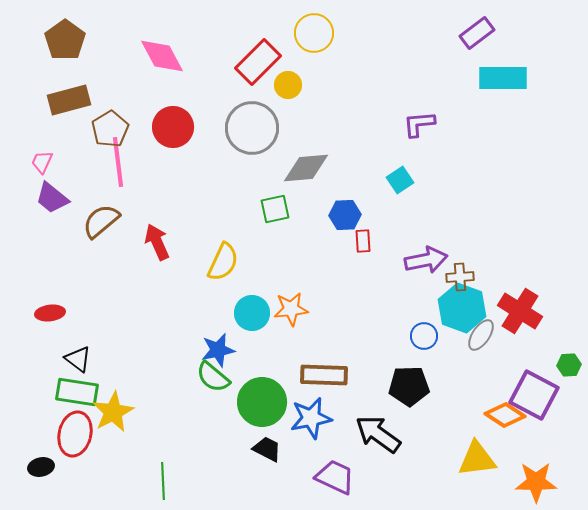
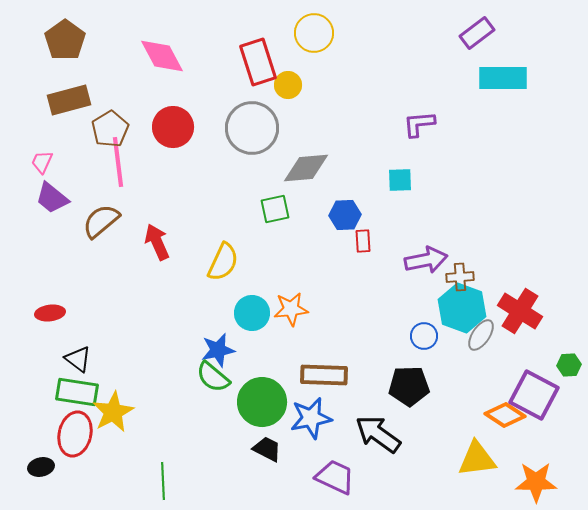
red rectangle at (258, 62): rotated 63 degrees counterclockwise
cyan square at (400, 180): rotated 32 degrees clockwise
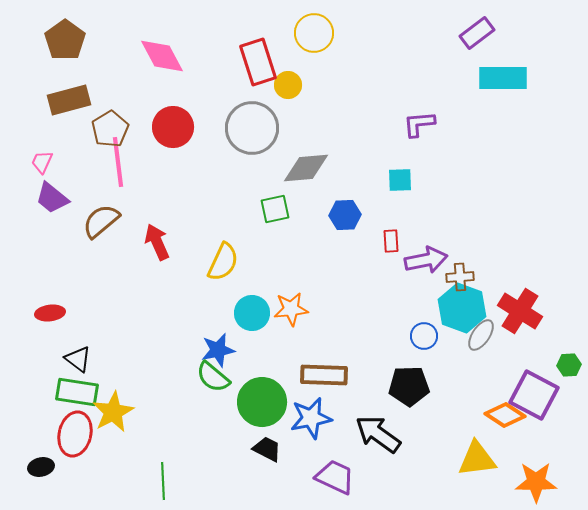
red rectangle at (363, 241): moved 28 px right
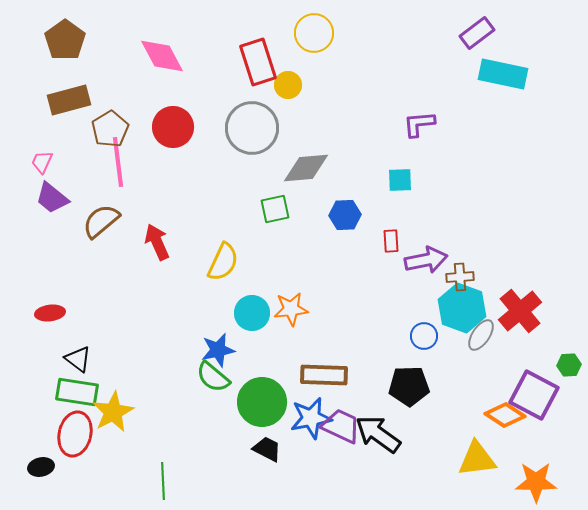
cyan rectangle at (503, 78): moved 4 px up; rotated 12 degrees clockwise
red cross at (520, 311): rotated 18 degrees clockwise
purple trapezoid at (335, 477): moved 6 px right, 51 px up
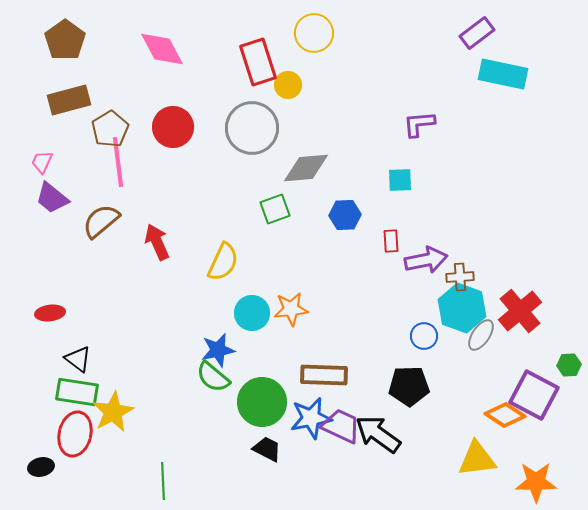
pink diamond at (162, 56): moved 7 px up
green square at (275, 209): rotated 8 degrees counterclockwise
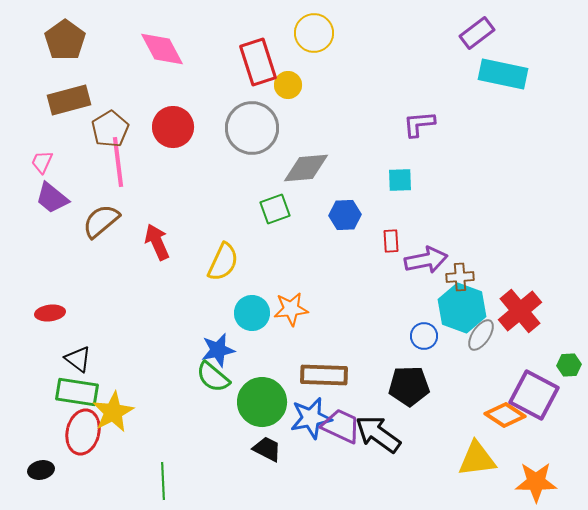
red ellipse at (75, 434): moved 8 px right, 2 px up
black ellipse at (41, 467): moved 3 px down
